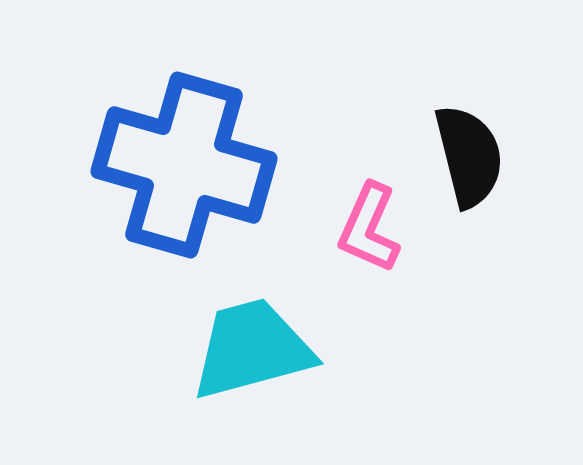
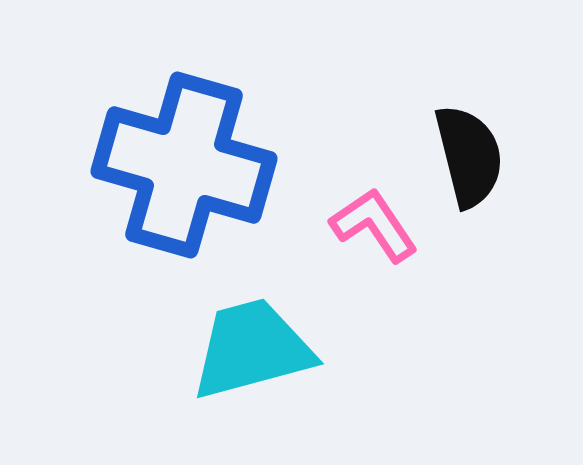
pink L-shape: moved 5 px right, 3 px up; rotated 122 degrees clockwise
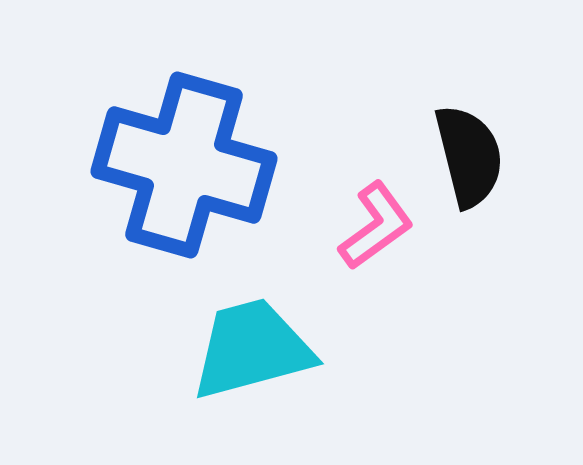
pink L-shape: moved 2 px right, 1 px down; rotated 88 degrees clockwise
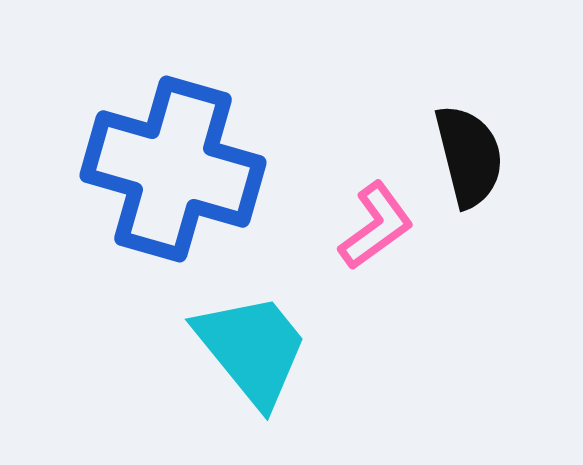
blue cross: moved 11 px left, 4 px down
cyan trapezoid: rotated 66 degrees clockwise
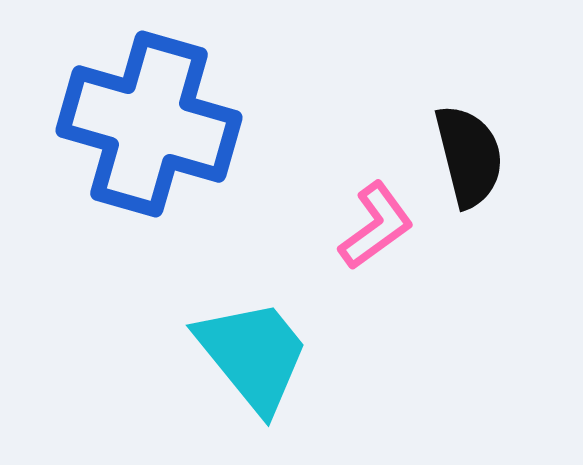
blue cross: moved 24 px left, 45 px up
cyan trapezoid: moved 1 px right, 6 px down
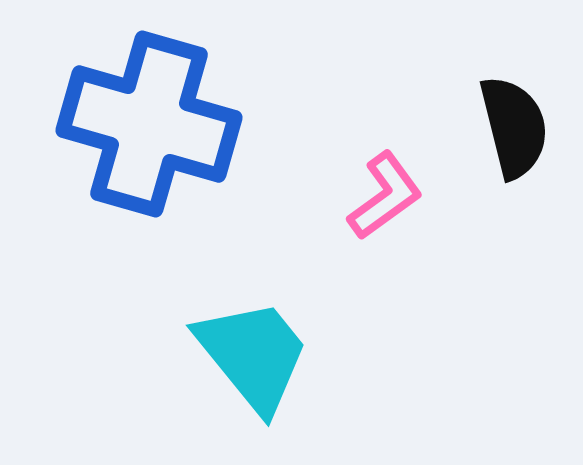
black semicircle: moved 45 px right, 29 px up
pink L-shape: moved 9 px right, 30 px up
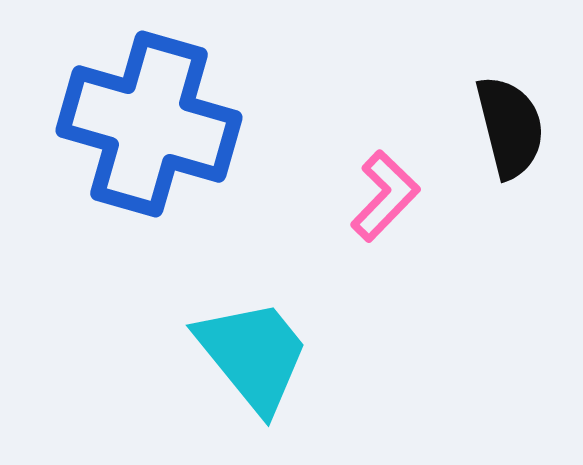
black semicircle: moved 4 px left
pink L-shape: rotated 10 degrees counterclockwise
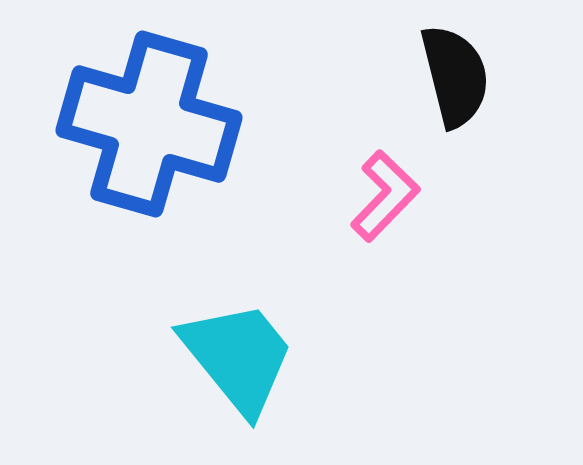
black semicircle: moved 55 px left, 51 px up
cyan trapezoid: moved 15 px left, 2 px down
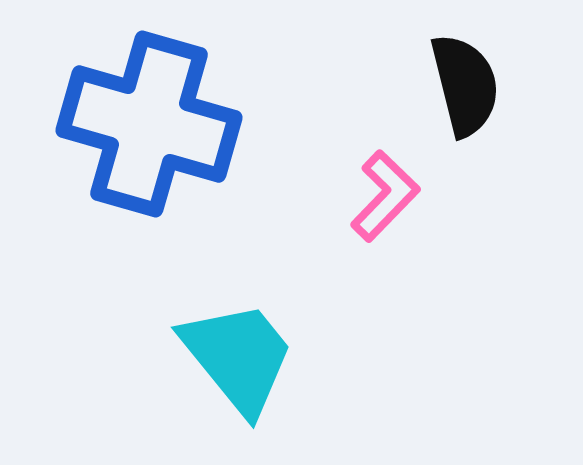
black semicircle: moved 10 px right, 9 px down
